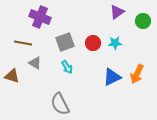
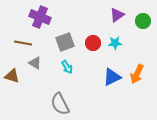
purple triangle: moved 3 px down
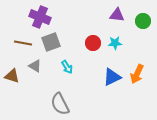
purple triangle: rotated 42 degrees clockwise
gray square: moved 14 px left
gray triangle: moved 3 px down
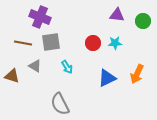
gray square: rotated 12 degrees clockwise
blue triangle: moved 5 px left, 1 px down
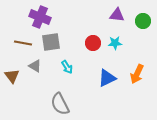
brown triangle: rotated 35 degrees clockwise
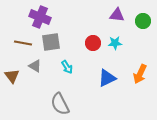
orange arrow: moved 3 px right
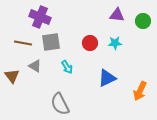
red circle: moved 3 px left
orange arrow: moved 17 px down
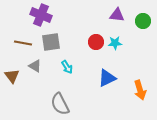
purple cross: moved 1 px right, 2 px up
red circle: moved 6 px right, 1 px up
orange arrow: moved 1 px up; rotated 42 degrees counterclockwise
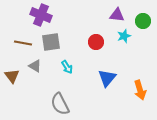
cyan star: moved 9 px right, 7 px up; rotated 16 degrees counterclockwise
blue triangle: rotated 24 degrees counterclockwise
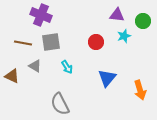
brown triangle: rotated 28 degrees counterclockwise
